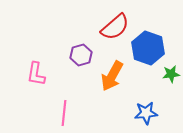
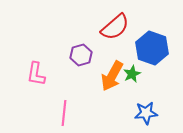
blue hexagon: moved 4 px right
green star: moved 39 px left; rotated 18 degrees counterclockwise
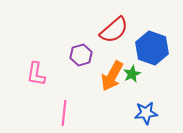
red semicircle: moved 1 px left, 3 px down
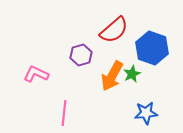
pink L-shape: rotated 105 degrees clockwise
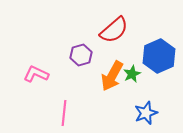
blue hexagon: moved 7 px right, 8 px down; rotated 16 degrees clockwise
blue star: rotated 15 degrees counterclockwise
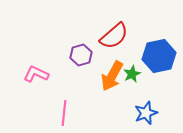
red semicircle: moved 6 px down
blue hexagon: rotated 12 degrees clockwise
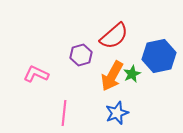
blue star: moved 29 px left
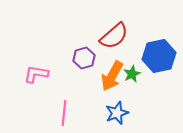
purple hexagon: moved 3 px right, 3 px down
pink L-shape: rotated 15 degrees counterclockwise
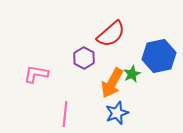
red semicircle: moved 3 px left, 2 px up
purple hexagon: rotated 15 degrees counterclockwise
orange arrow: moved 7 px down
pink line: moved 1 px right, 1 px down
